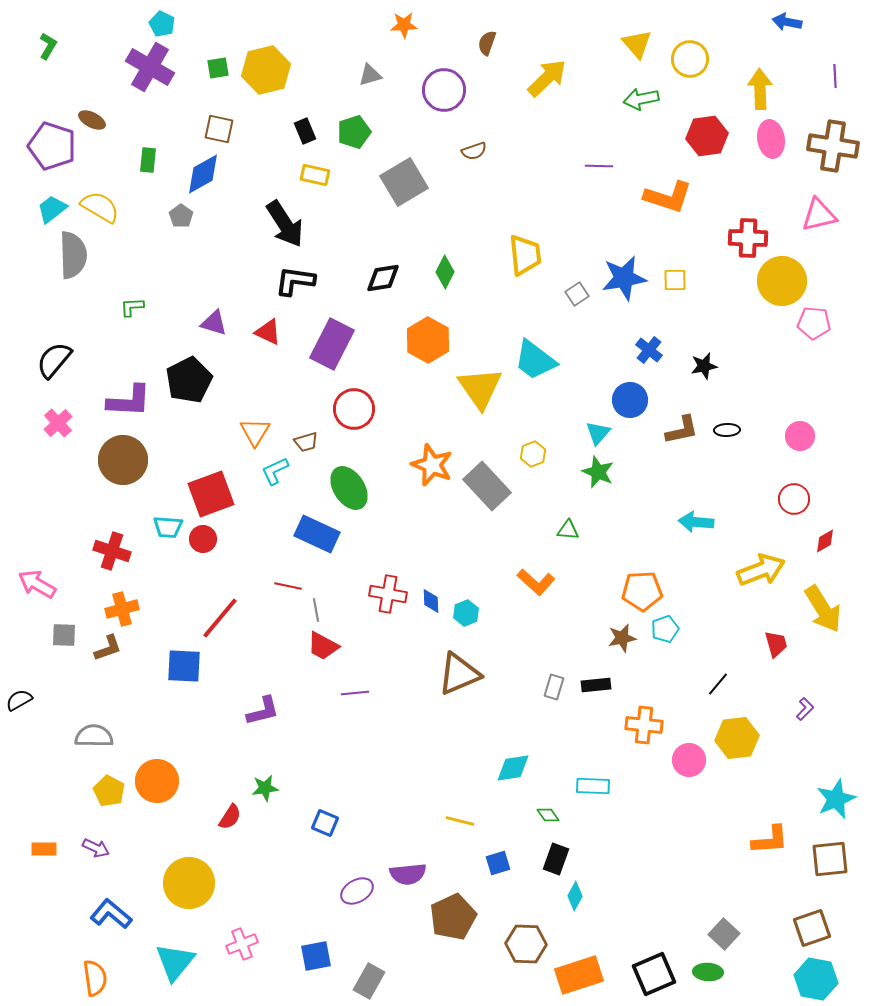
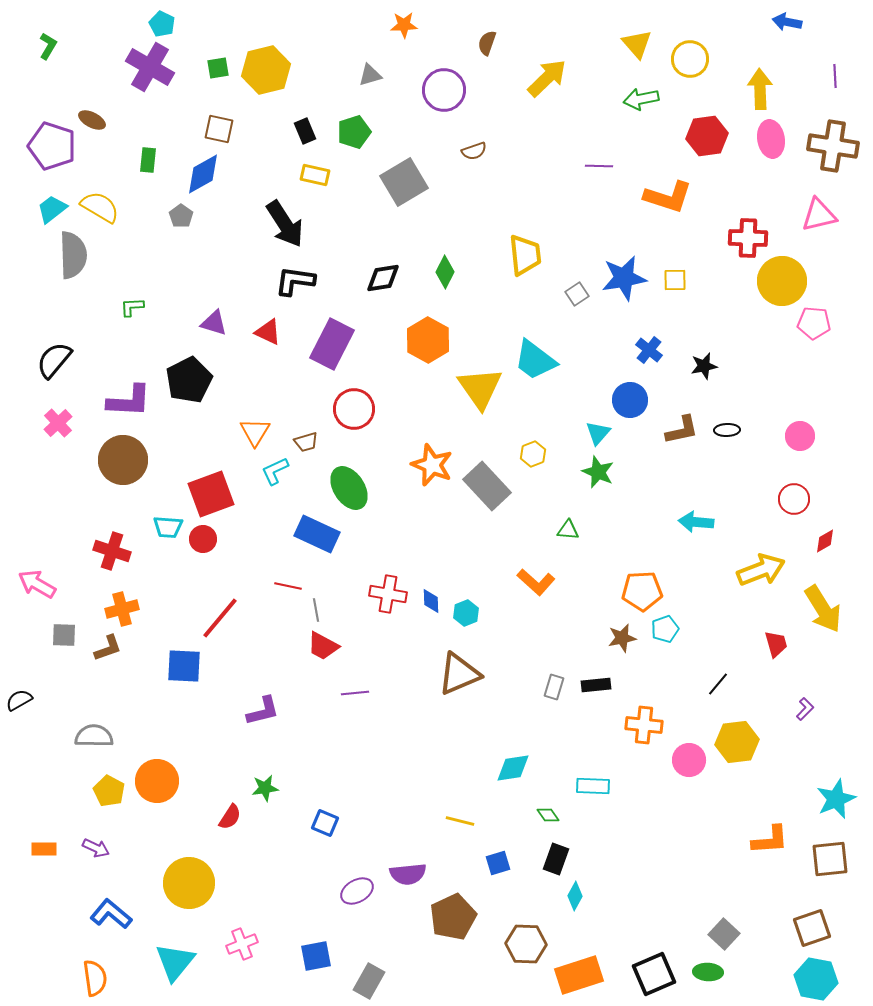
yellow hexagon at (737, 738): moved 4 px down
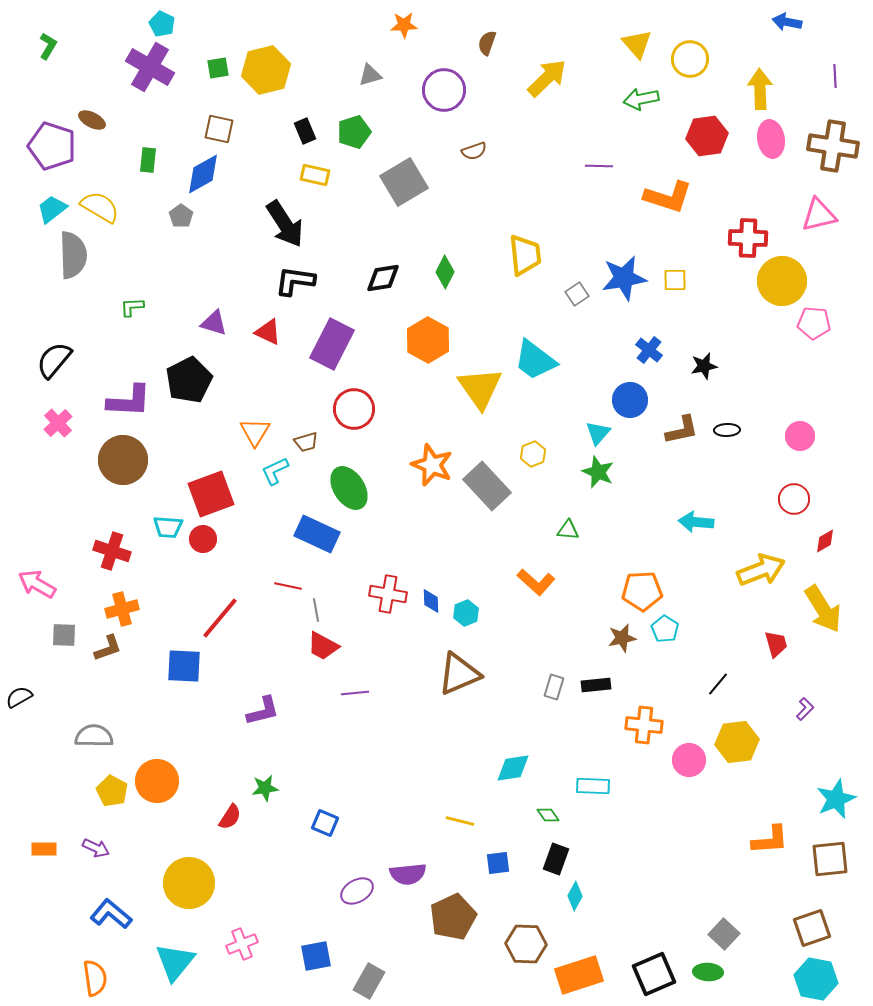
cyan pentagon at (665, 629): rotated 20 degrees counterclockwise
black semicircle at (19, 700): moved 3 px up
yellow pentagon at (109, 791): moved 3 px right
blue square at (498, 863): rotated 10 degrees clockwise
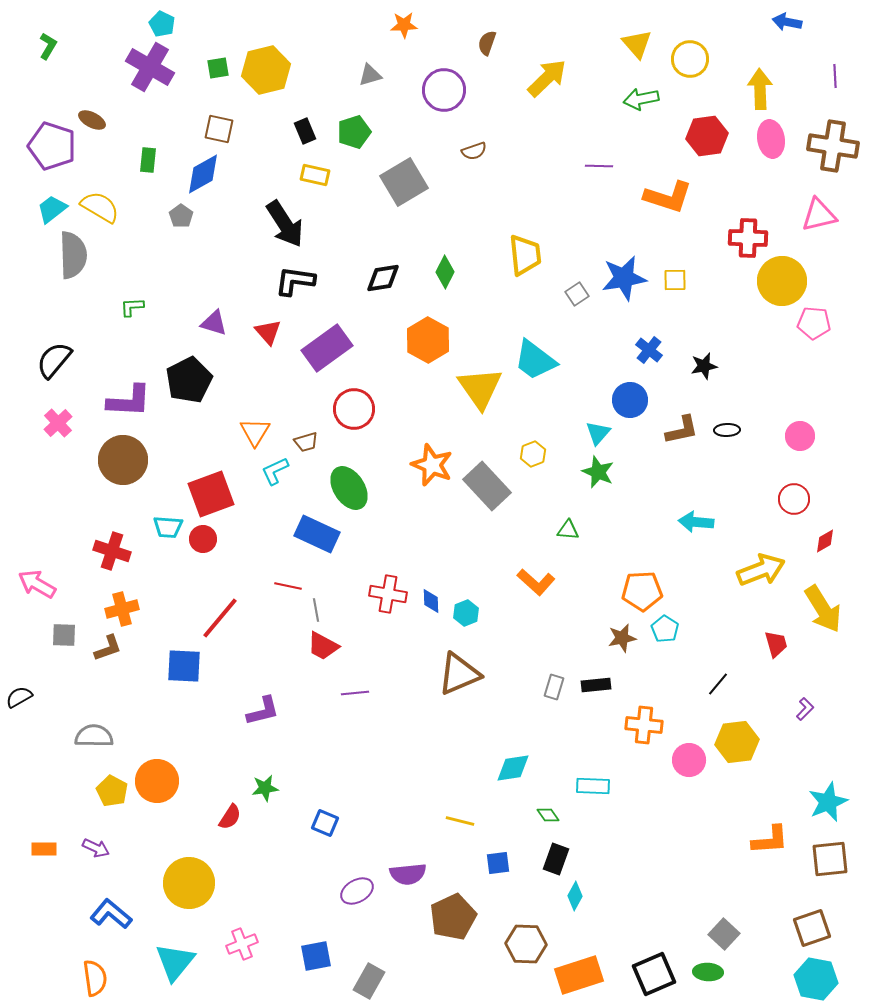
red triangle at (268, 332): rotated 24 degrees clockwise
purple rectangle at (332, 344): moved 5 px left, 4 px down; rotated 27 degrees clockwise
cyan star at (836, 799): moved 8 px left, 3 px down
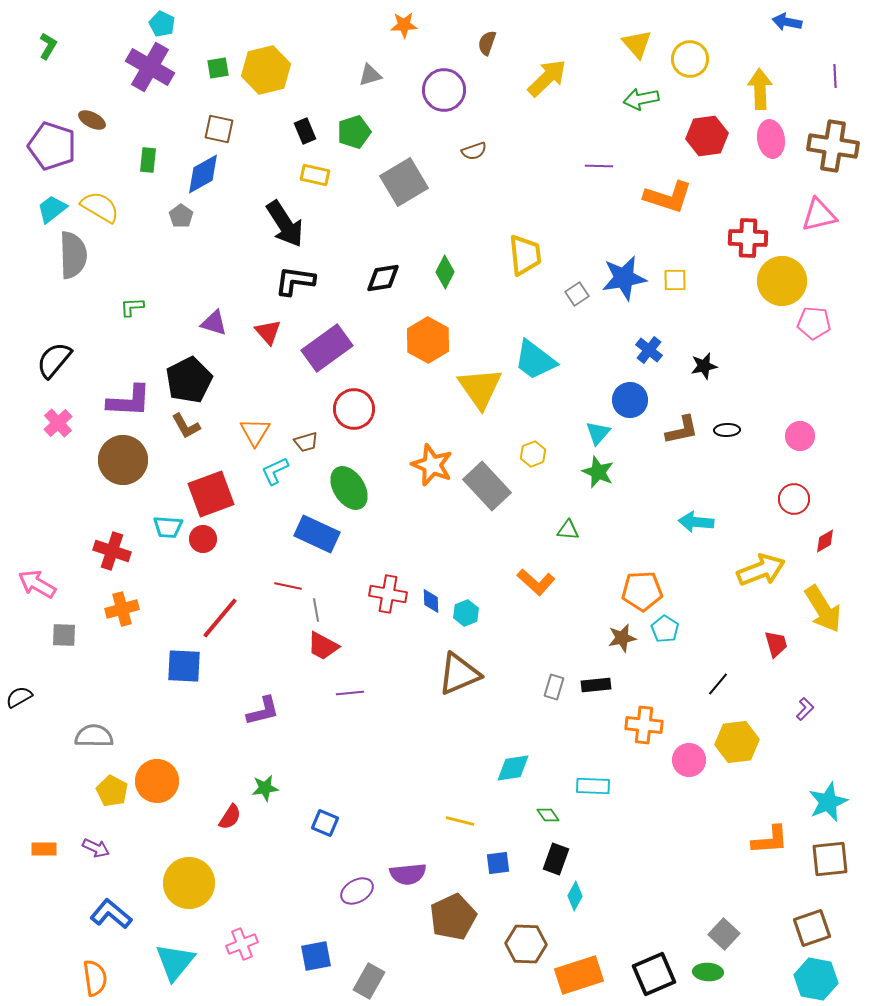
brown L-shape at (108, 648): moved 78 px right, 222 px up; rotated 80 degrees clockwise
purple line at (355, 693): moved 5 px left
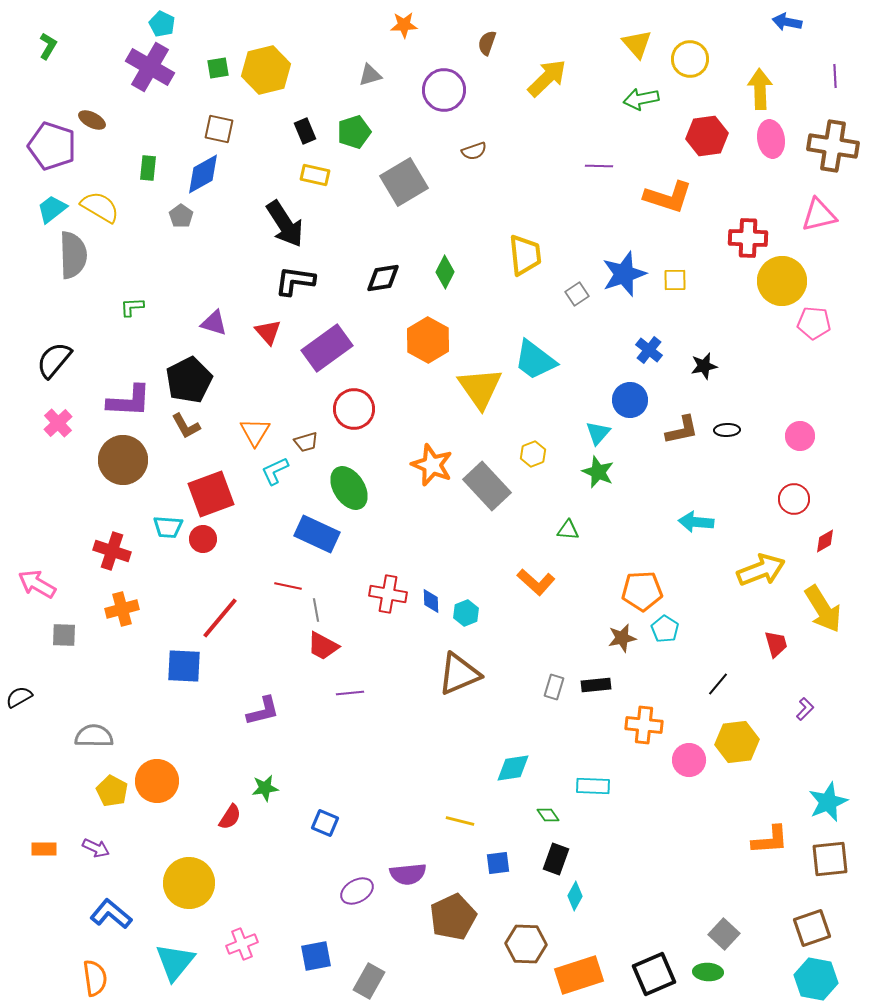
green rectangle at (148, 160): moved 8 px down
blue star at (624, 278): moved 4 px up; rotated 9 degrees counterclockwise
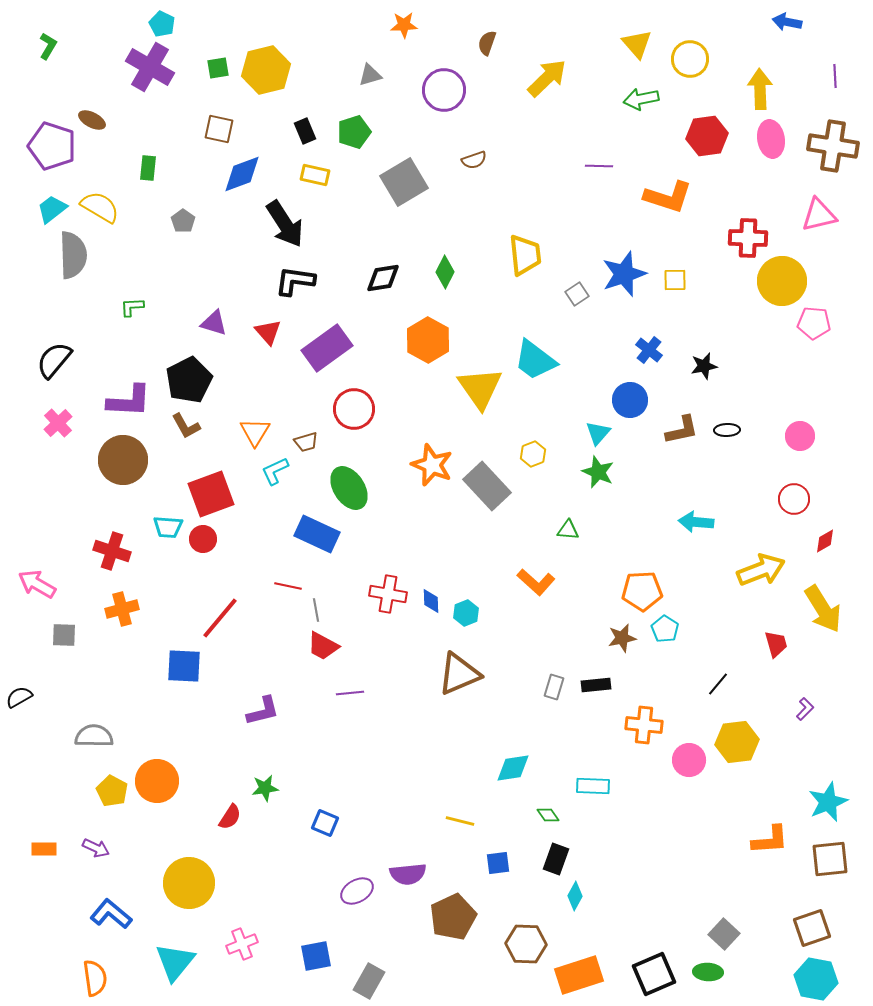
brown semicircle at (474, 151): moved 9 px down
blue diamond at (203, 174): moved 39 px right; rotated 9 degrees clockwise
gray pentagon at (181, 216): moved 2 px right, 5 px down
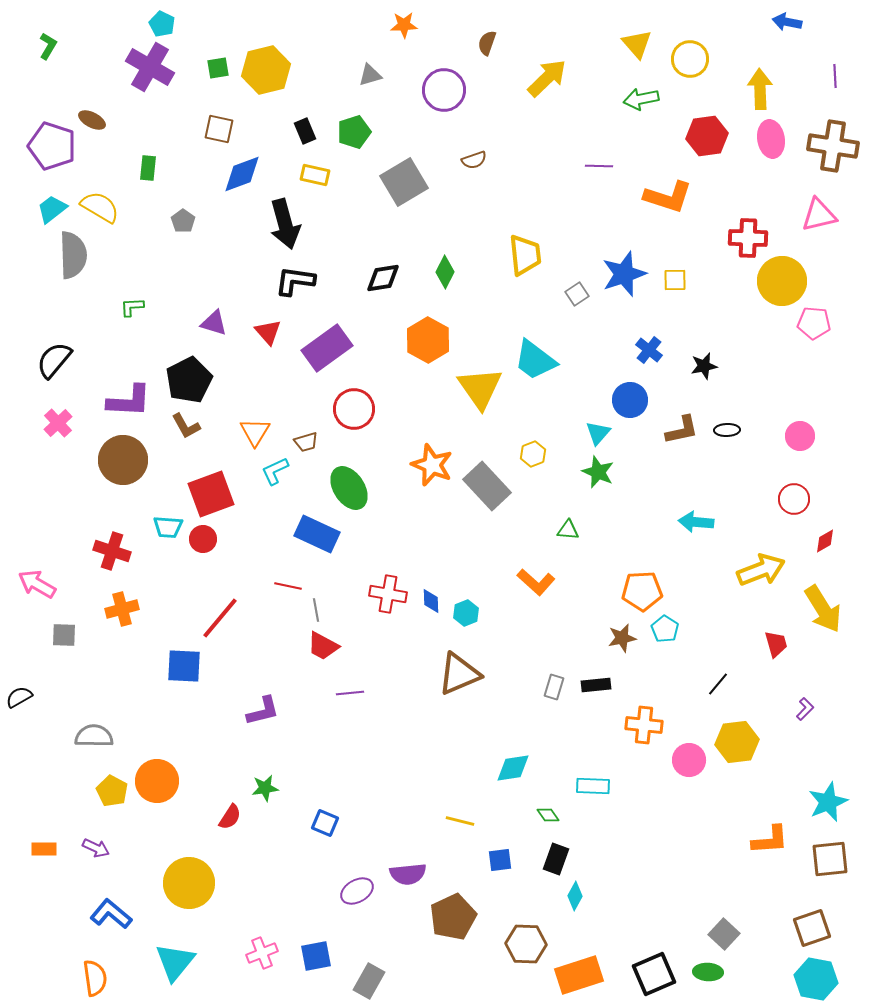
black arrow at (285, 224): rotated 18 degrees clockwise
blue square at (498, 863): moved 2 px right, 3 px up
pink cross at (242, 944): moved 20 px right, 9 px down
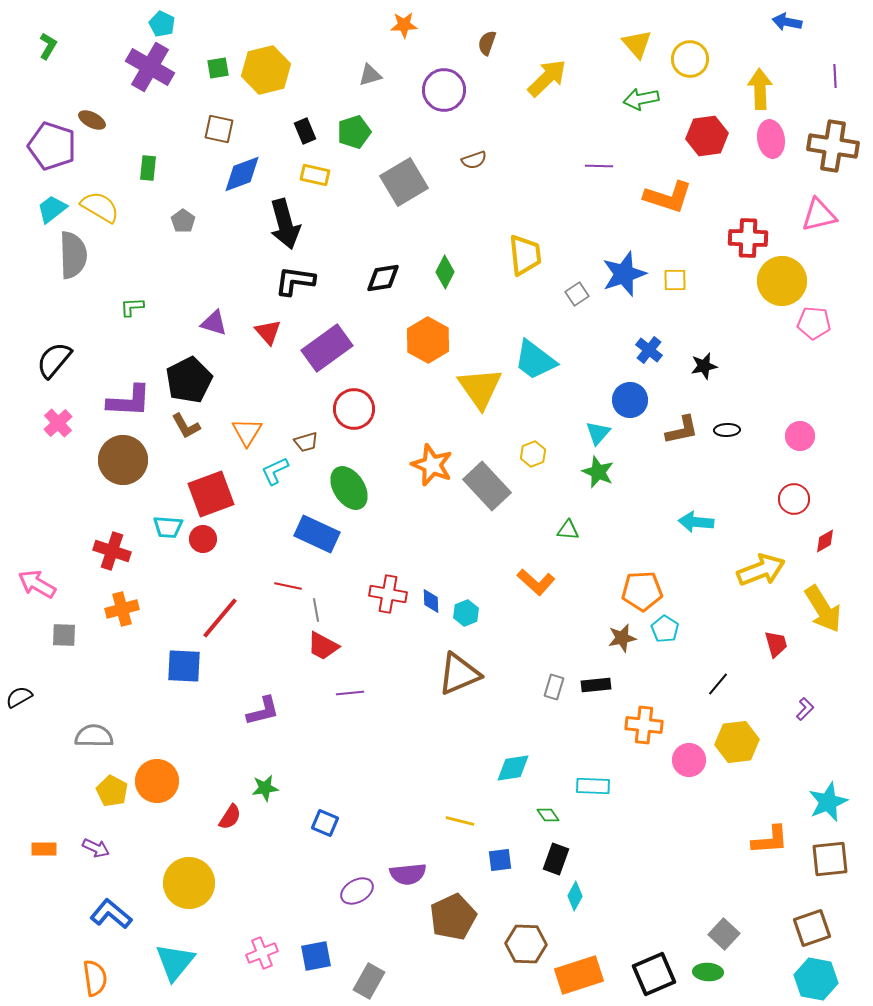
orange triangle at (255, 432): moved 8 px left
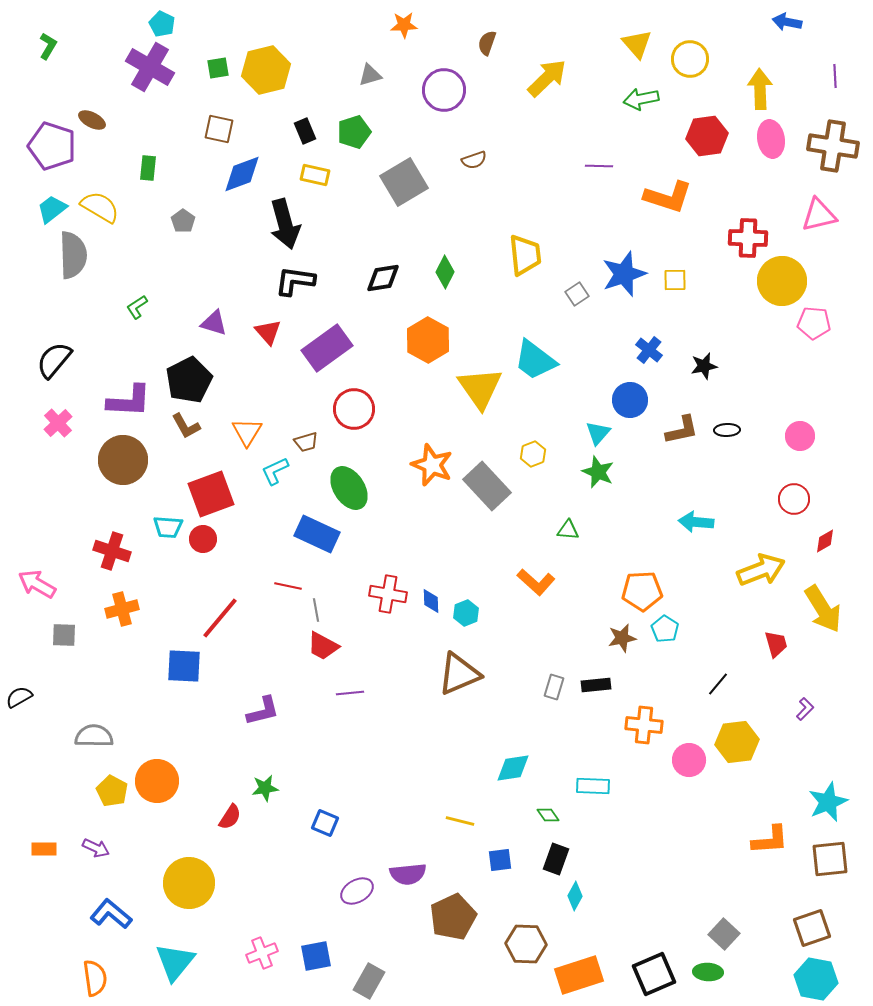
green L-shape at (132, 307): moved 5 px right; rotated 30 degrees counterclockwise
